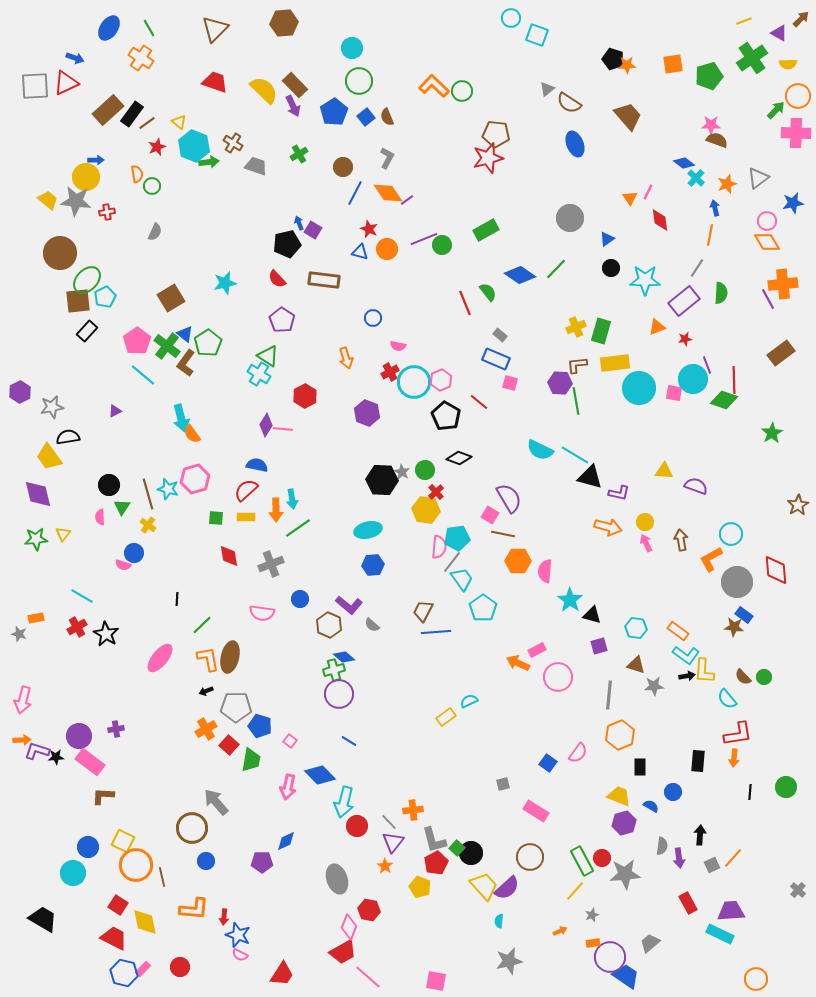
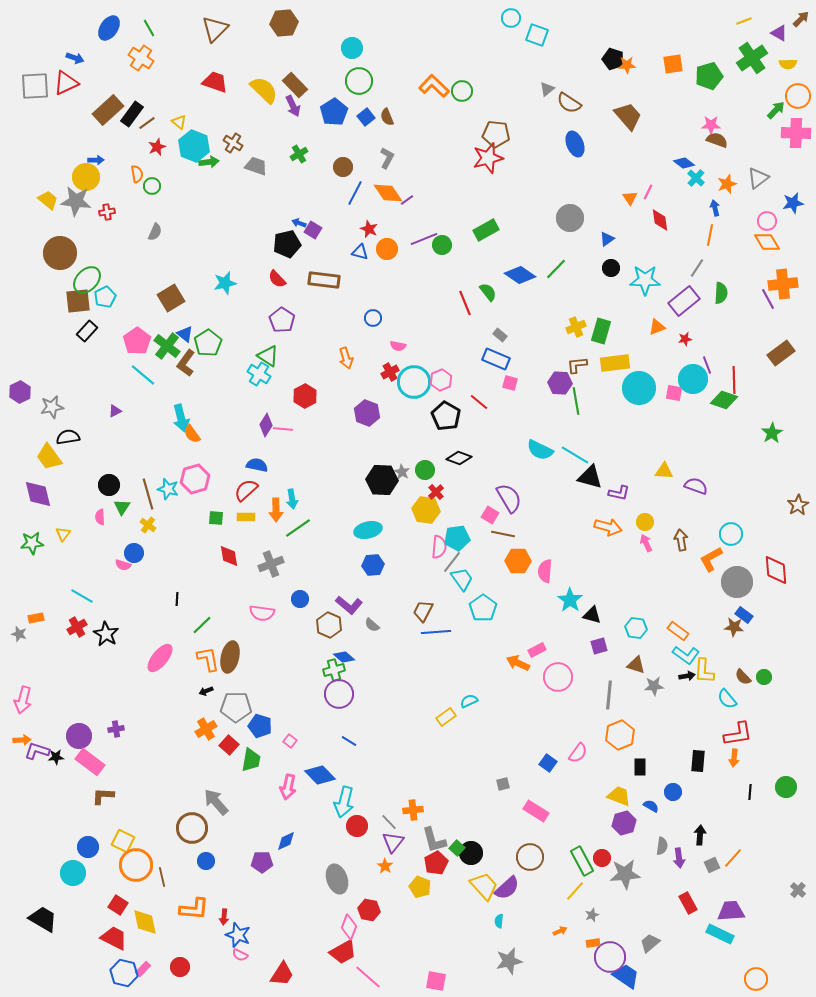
blue arrow at (299, 223): rotated 48 degrees counterclockwise
green star at (36, 539): moved 4 px left, 4 px down
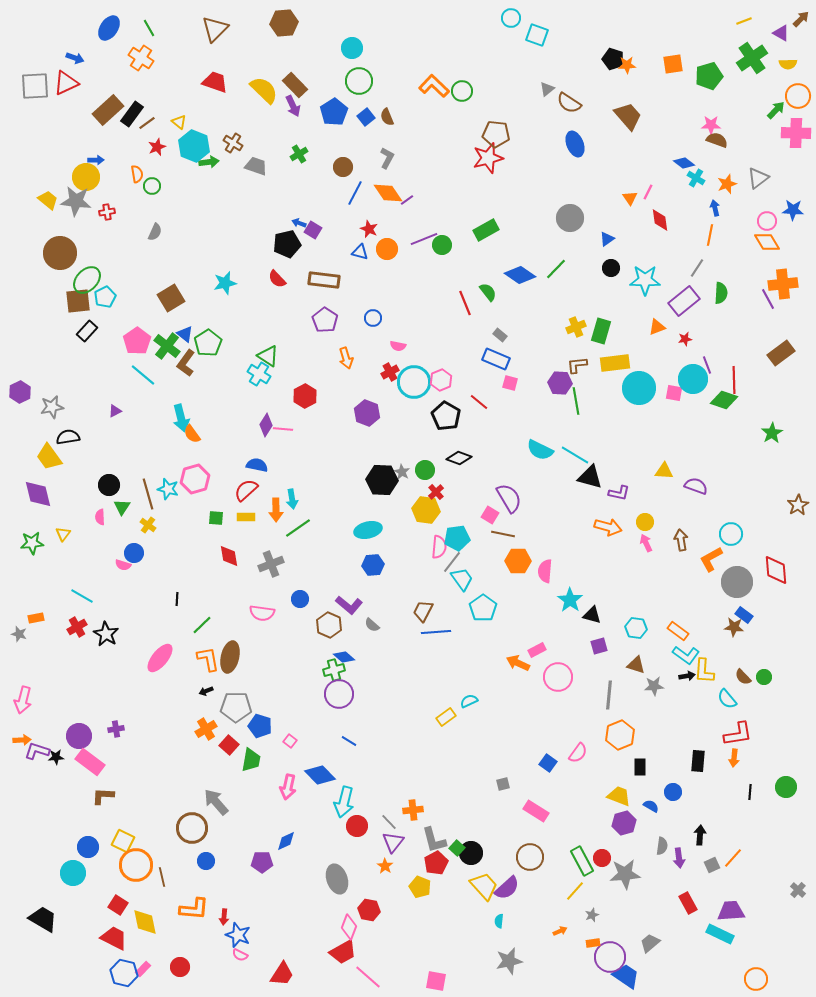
purple triangle at (779, 33): moved 2 px right
cyan cross at (696, 178): rotated 12 degrees counterclockwise
blue star at (793, 203): moved 7 px down; rotated 15 degrees clockwise
purple pentagon at (282, 320): moved 43 px right
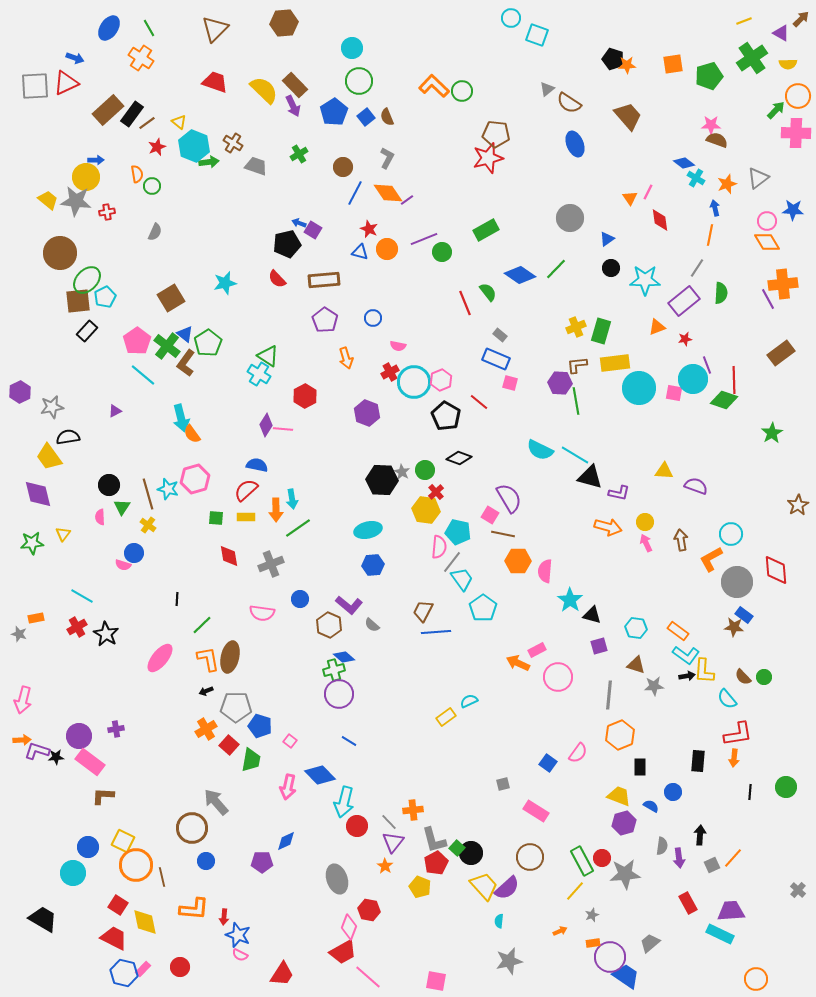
green circle at (442, 245): moved 7 px down
brown rectangle at (324, 280): rotated 12 degrees counterclockwise
cyan pentagon at (457, 538): moved 1 px right, 6 px up; rotated 20 degrees clockwise
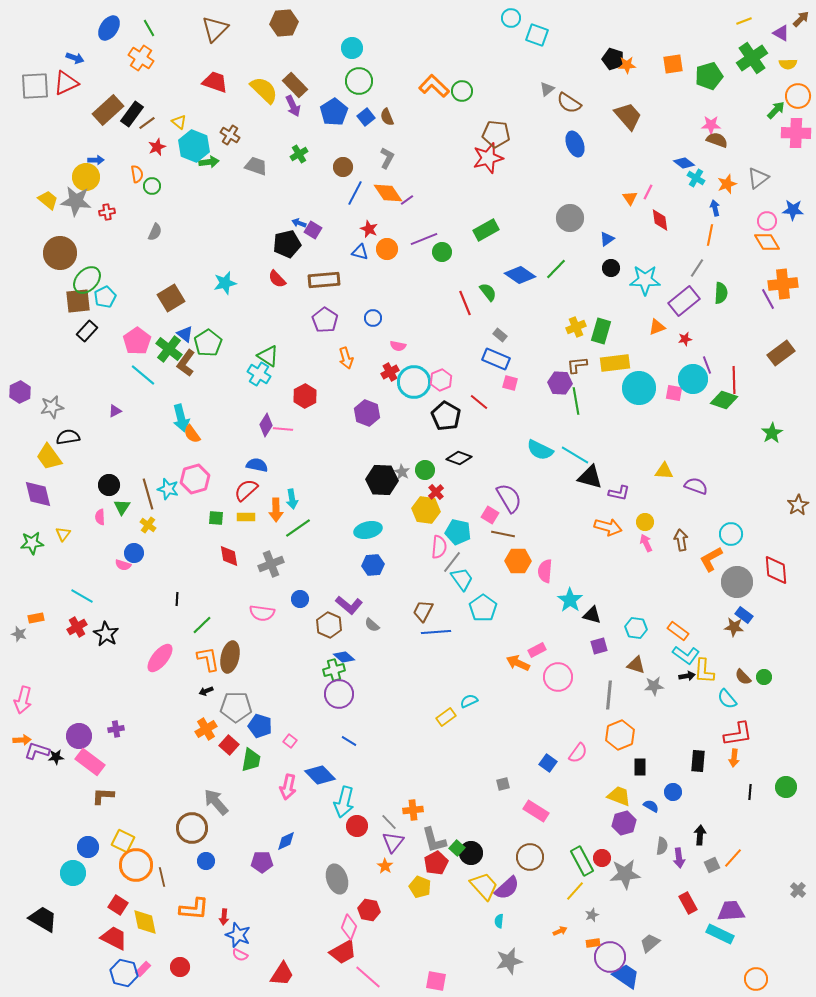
brown cross at (233, 143): moved 3 px left, 8 px up
green cross at (167, 346): moved 2 px right, 3 px down
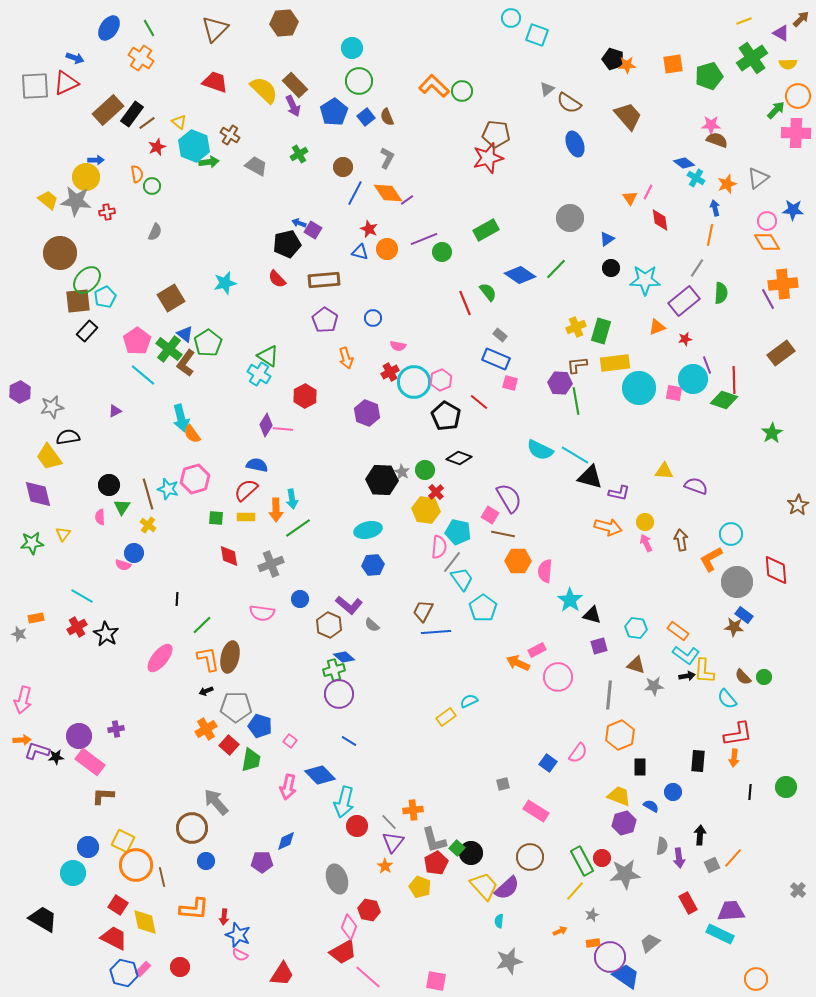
gray trapezoid at (256, 166): rotated 10 degrees clockwise
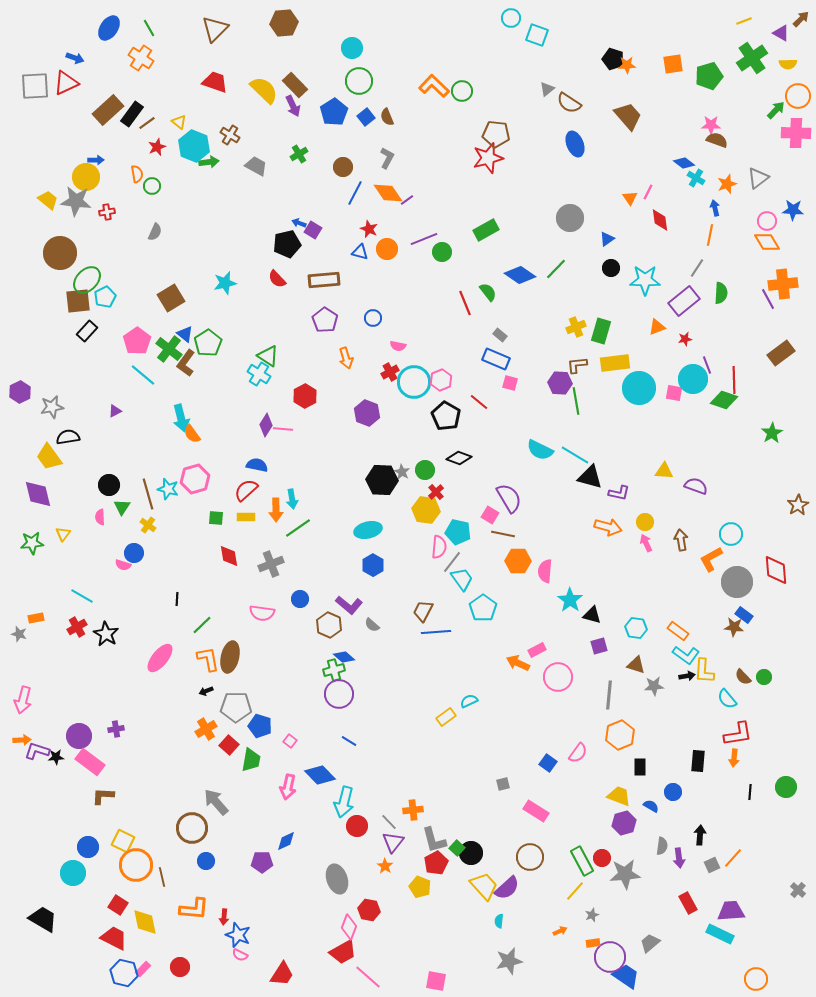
blue hexagon at (373, 565): rotated 25 degrees counterclockwise
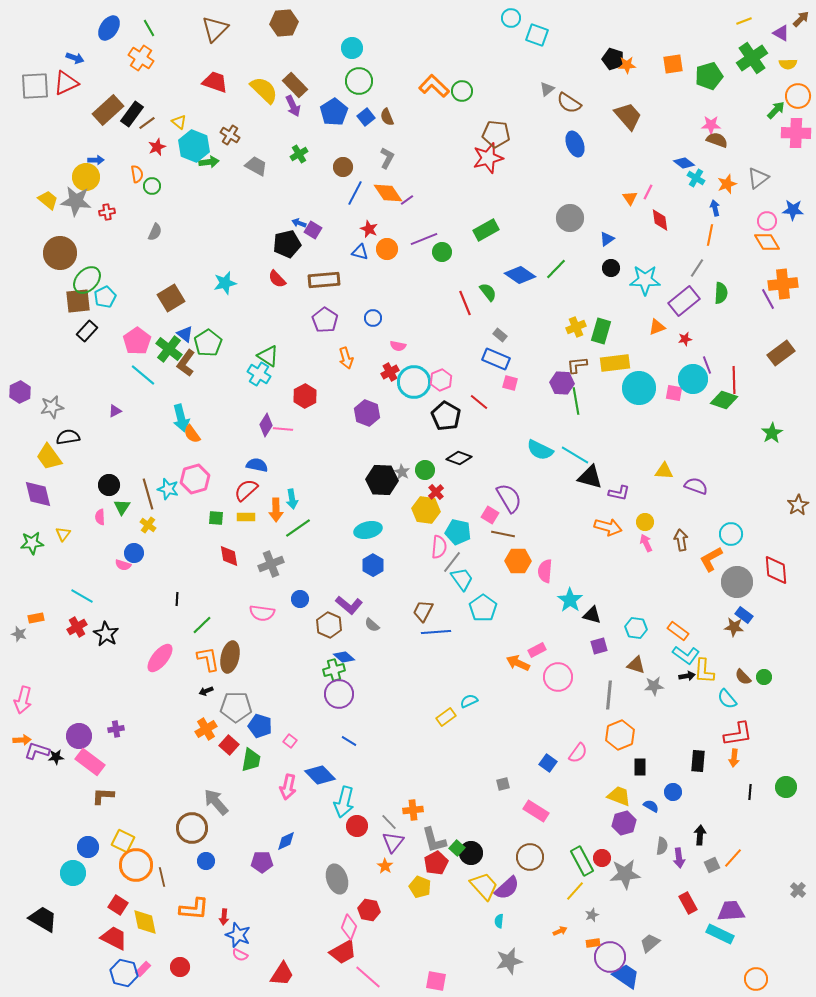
purple hexagon at (560, 383): moved 2 px right
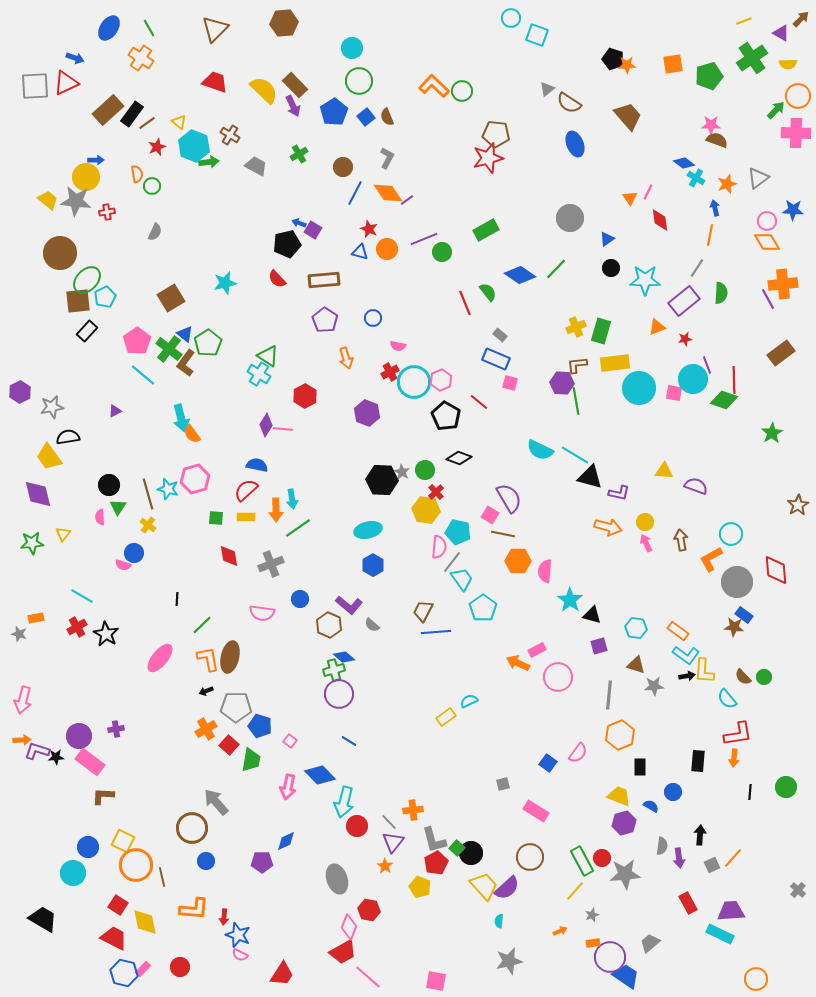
green triangle at (122, 507): moved 4 px left
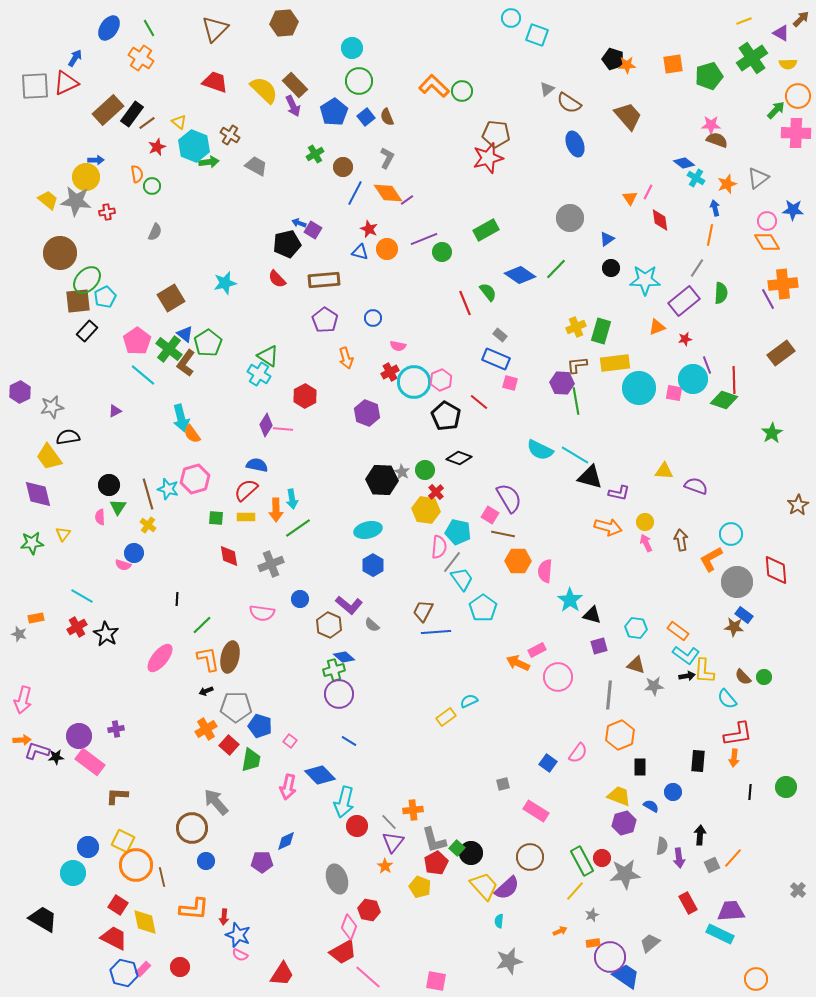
blue arrow at (75, 58): rotated 78 degrees counterclockwise
green cross at (299, 154): moved 16 px right
brown L-shape at (103, 796): moved 14 px right
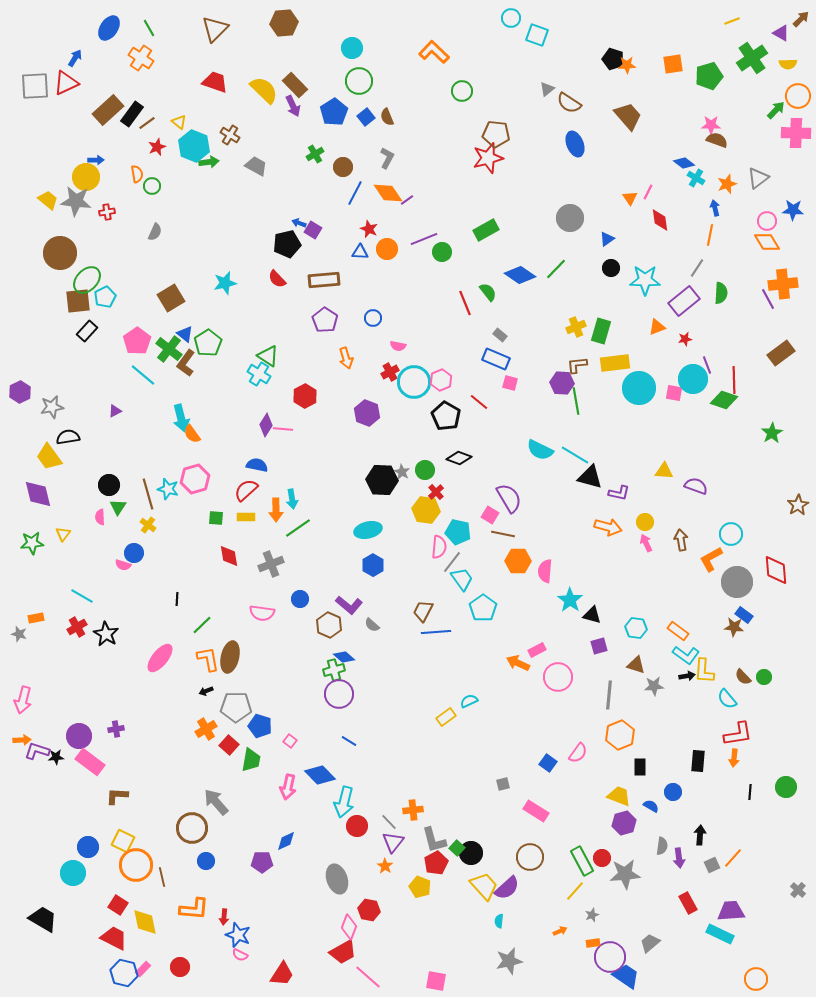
yellow line at (744, 21): moved 12 px left
orange L-shape at (434, 86): moved 34 px up
blue triangle at (360, 252): rotated 12 degrees counterclockwise
